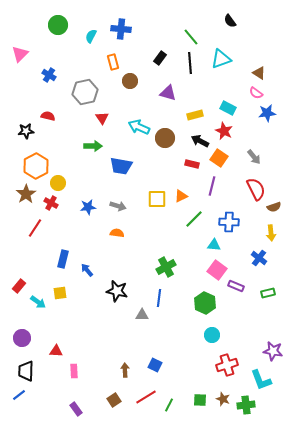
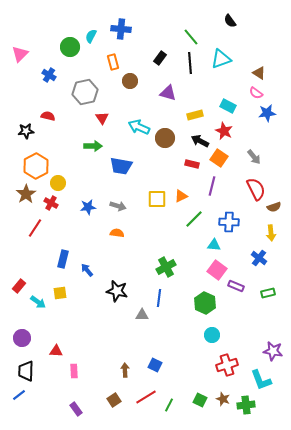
green circle at (58, 25): moved 12 px right, 22 px down
cyan rectangle at (228, 108): moved 2 px up
green square at (200, 400): rotated 24 degrees clockwise
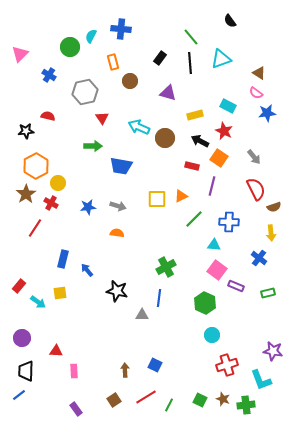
red rectangle at (192, 164): moved 2 px down
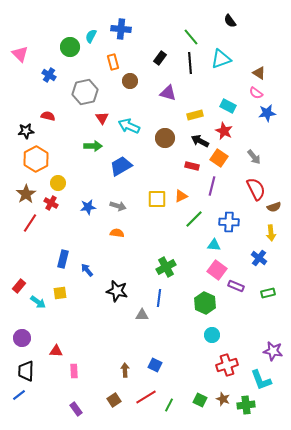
pink triangle at (20, 54): rotated 30 degrees counterclockwise
cyan arrow at (139, 127): moved 10 px left, 1 px up
orange hexagon at (36, 166): moved 7 px up
blue trapezoid at (121, 166): rotated 140 degrees clockwise
red line at (35, 228): moved 5 px left, 5 px up
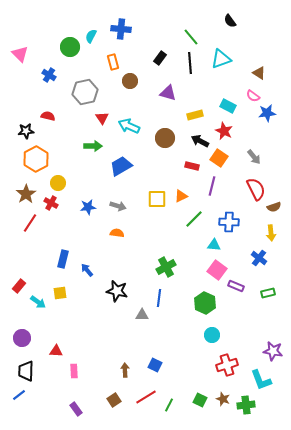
pink semicircle at (256, 93): moved 3 px left, 3 px down
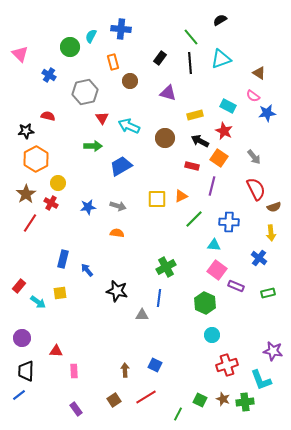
black semicircle at (230, 21): moved 10 px left, 1 px up; rotated 96 degrees clockwise
green line at (169, 405): moved 9 px right, 9 px down
green cross at (246, 405): moved 1 px left, 3 px up
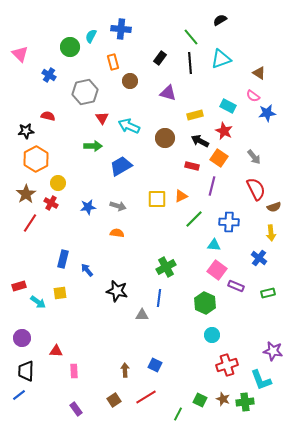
red rectangle at (19, 286): rotated 32 degrees clockwise
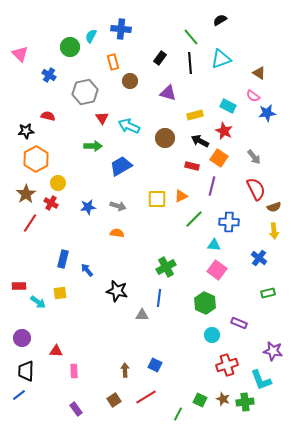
yellow arrow at (271, 233): moved 3 px right, 2 px up
red rectangle at (19, 286): rotated 16 degrees clockwise
purple rectangle at (236, 286): moved 3 px right, 37 px down
